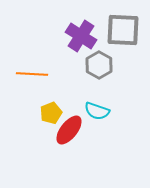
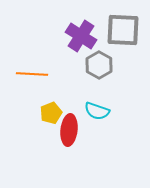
red ellipse: rotated 32 degrees counterclockwise
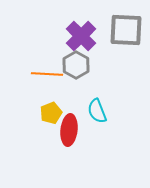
gray square: moved 3 px right
purple cross: rotated 12 degrees clockwise
gray hexagon: moved 23 px left
orange line: moved 15 px right
cyan semicircle: rotated 50 degrees clockwise
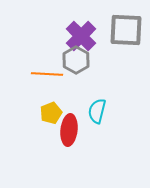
gray hexagon: moved 5 px up
cyan semicircle: rotated 35 degrees clockwise
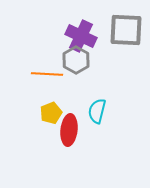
purple cross: rotated 20 degrees counterclockwise
